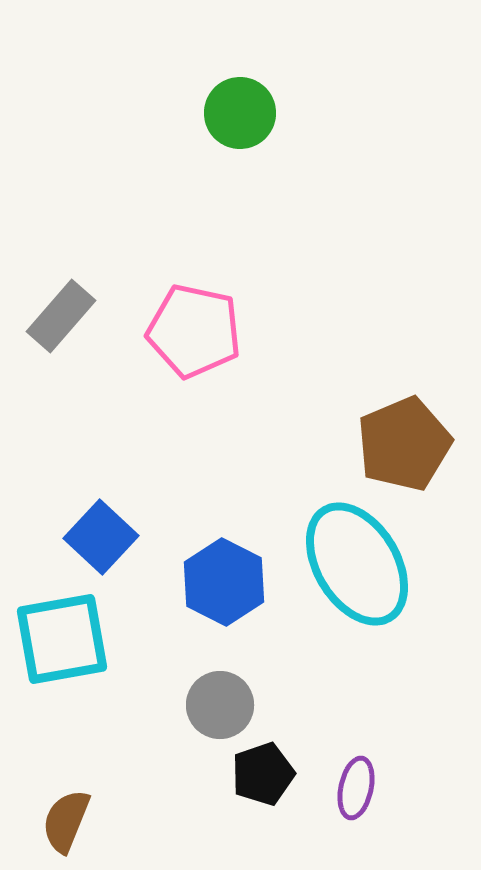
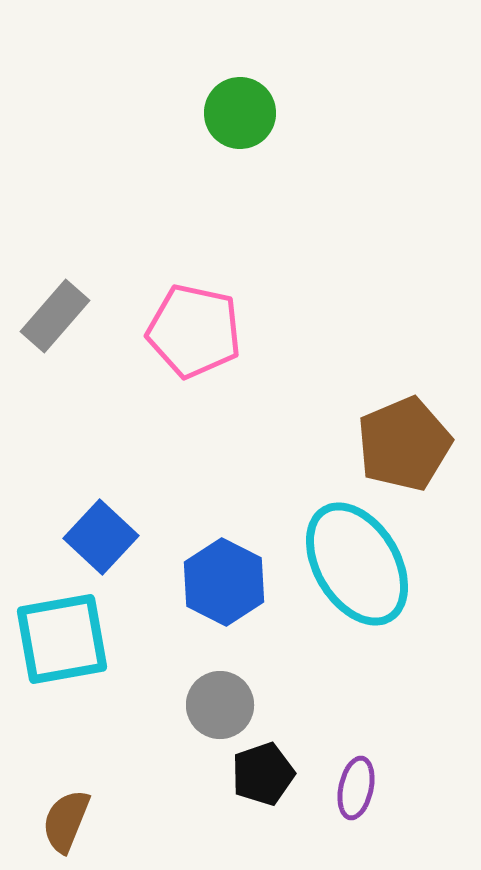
gray rectangle: moved 6 px left
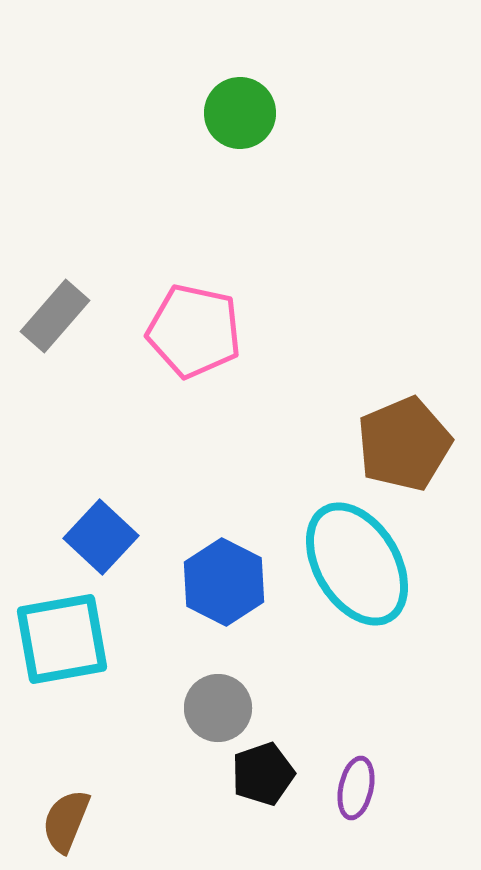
gray circle: moved 2 px left, 3 px down
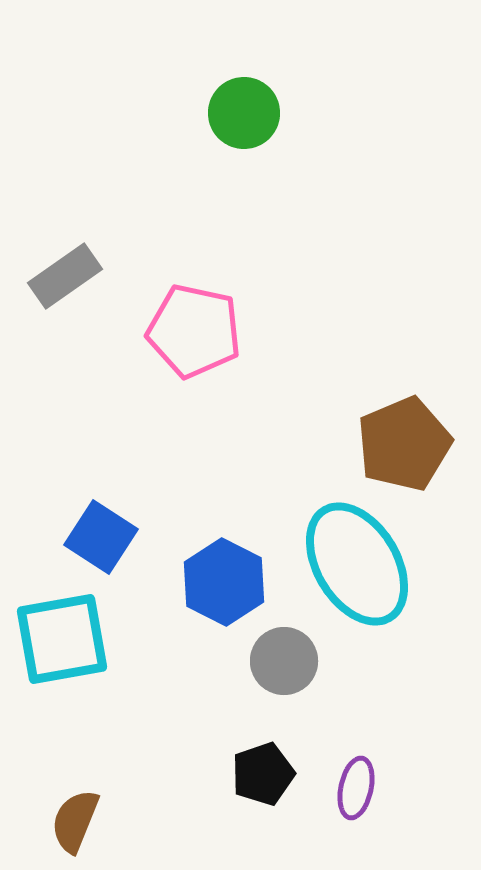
green circle: moved 4 px right
gray rectangle: moved 10 px right, 40 px up; rotated 14 degrees clockwise
blue square: rotated 10 degrees counterclockwise
gray circle: moved 66 px right, 47 px up
brown semicircle: moved 9 px right
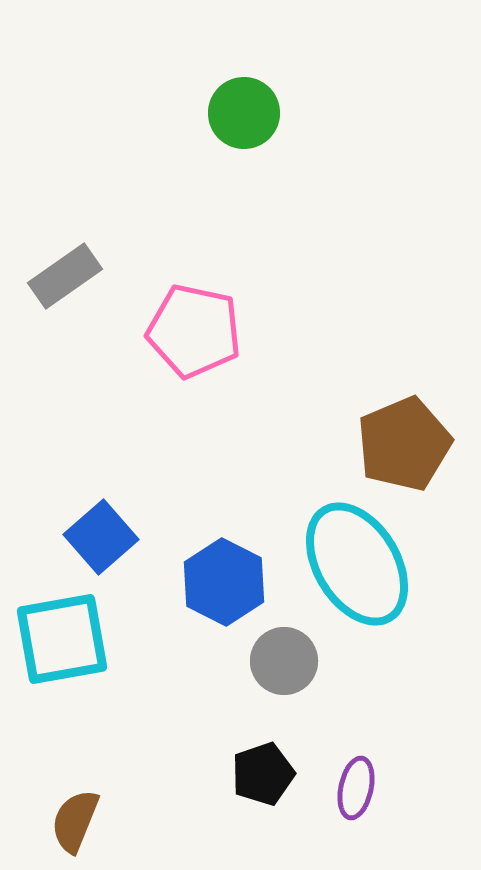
blue square: rotated 16 degrees clockwise
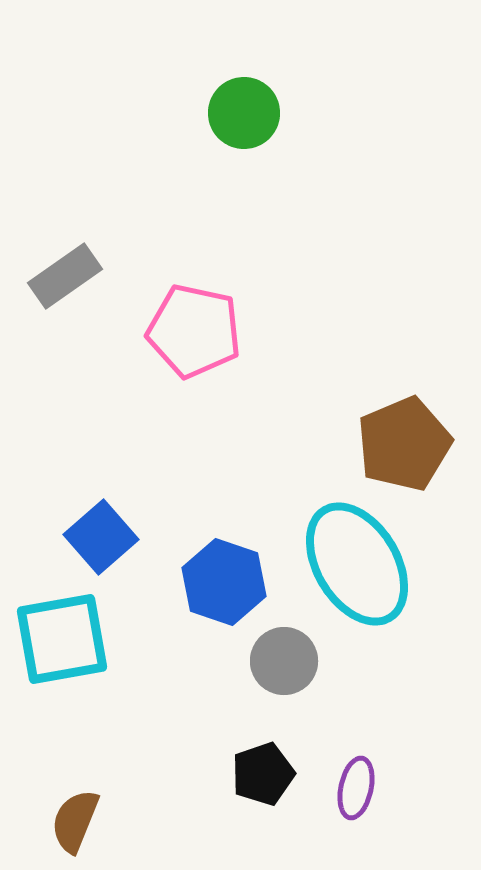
blue hexagon: rotated 8 degrees counterclockwise
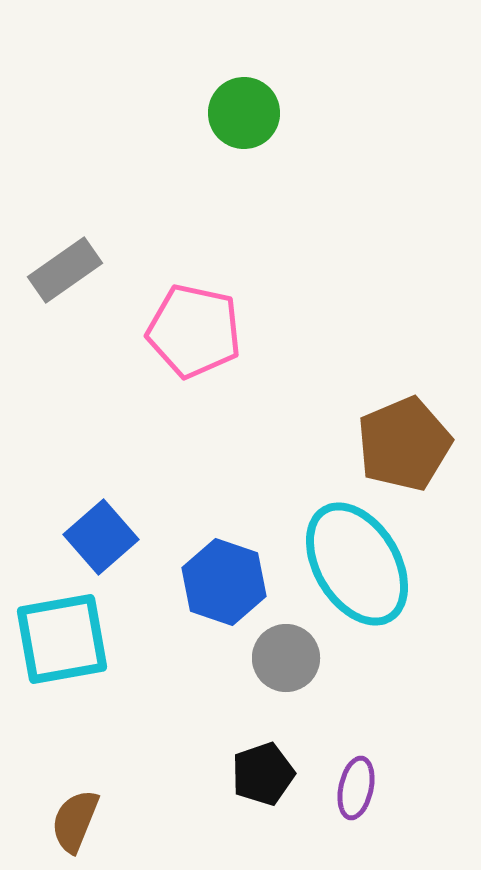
gray rectangle: moved 6 px up
gray circle: moved 2 px right, 3 px up
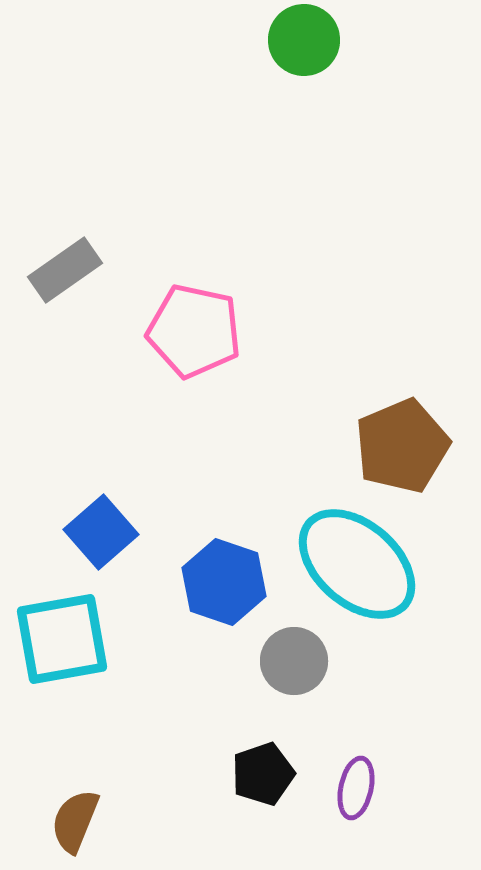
green circle: moved 60 px right, 73 px up
brown pentagon: moved 2 px left, 2 px down
blue square: moved 5 px up
cyan ellipse: rotated 18 degrees counterclockwise
gray circle: moved 8 px right, 3 px down
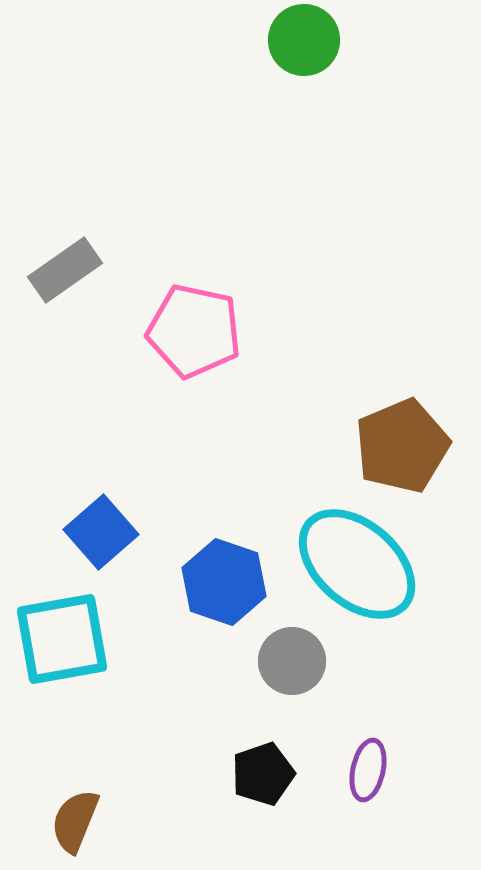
gray circle: moved 2 px left
purple ellipse: moved 12 px right, 18 px up
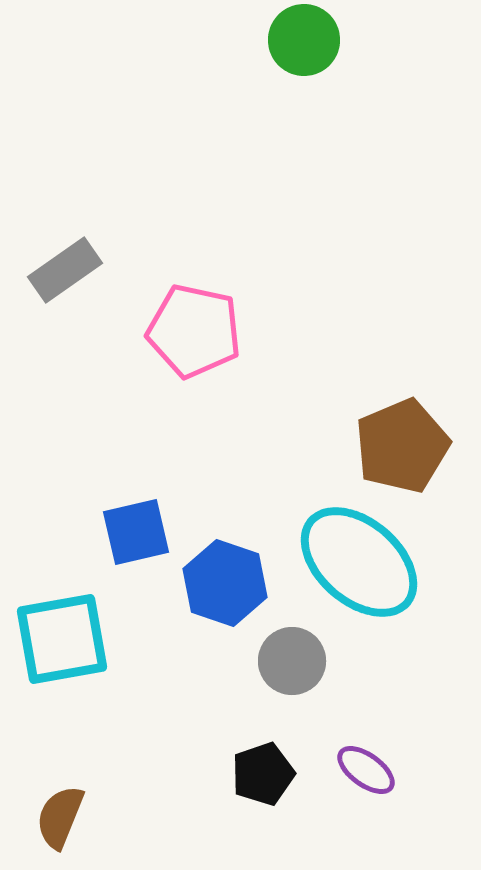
blue square: moved 35 px right; rotated 28 degrees clockwise
cyan ellipse: moved 2 px right, 2 px up
blue hexagon: moved 1 px right, 1 px down
purple ellipse: moved 2 px left; rotated 66 degrees counterclockwise
brown semicircle: moved 15 px left, 4 px up
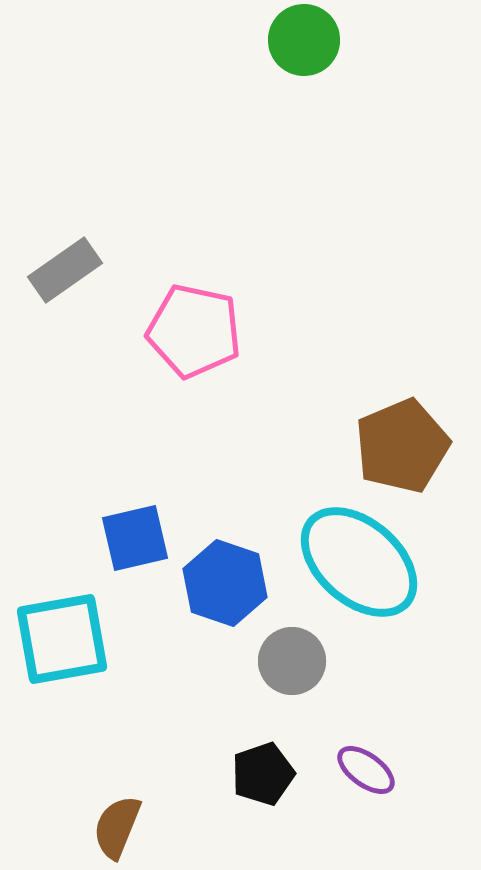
blue square: moved 1 px left, 6 px down
brown semicircle: moved 57 px right, 10 px down
